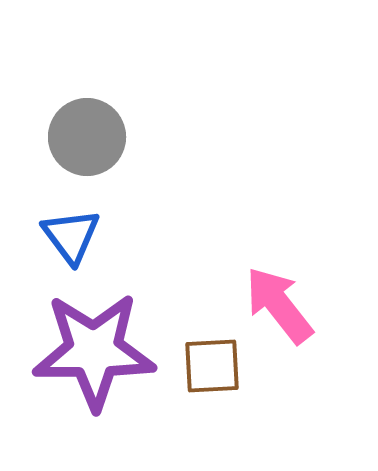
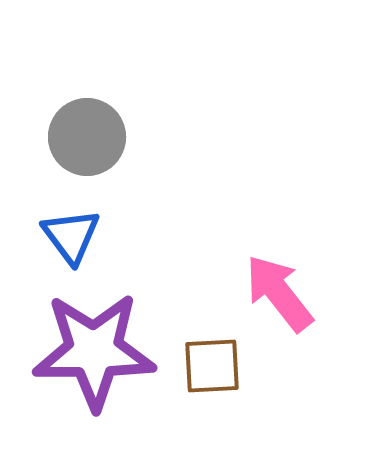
pink arrow: moved 12 px up
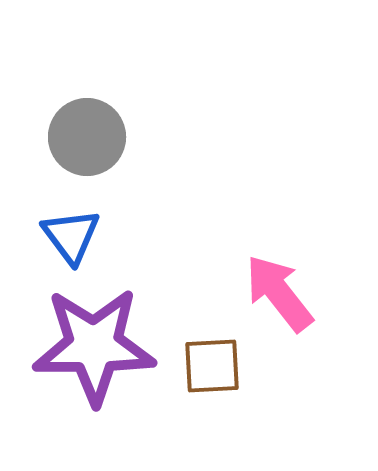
purple star: moved 5 px up
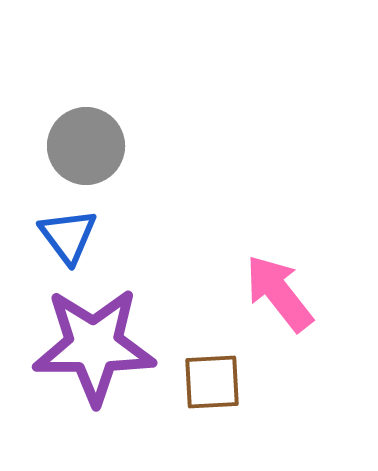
gray circle: moved 1 px left, 9 px down
blue triangle: moved 3 px left
brown square: moved 16 px down
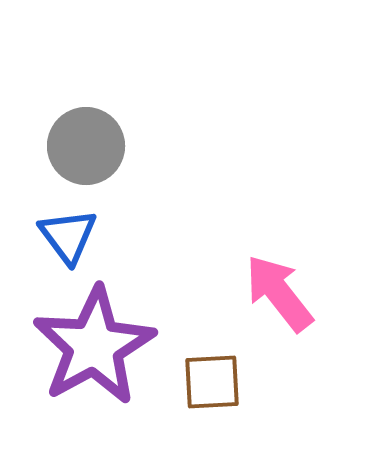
purple star: rotated 29 degrees counterclockwise
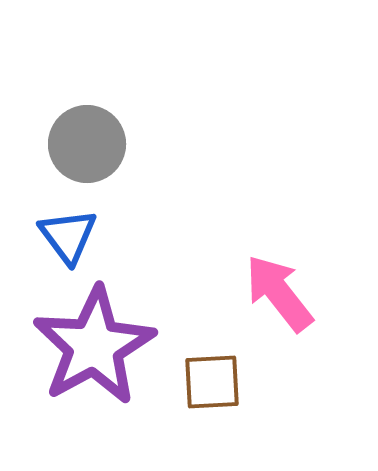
gray circle: moved 1 px right, 2 px up
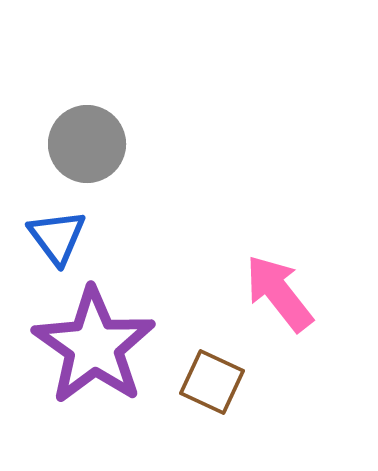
blue triangle: moved 11 px left, 1 px down
purple star: rotated 8 degrees counterclockwise
brown square: rotated 28 degrees clockwise
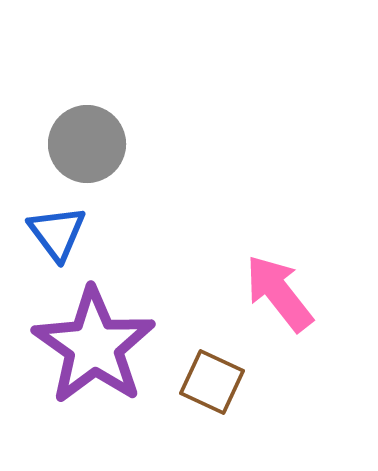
blue triangle: moved 4 px up
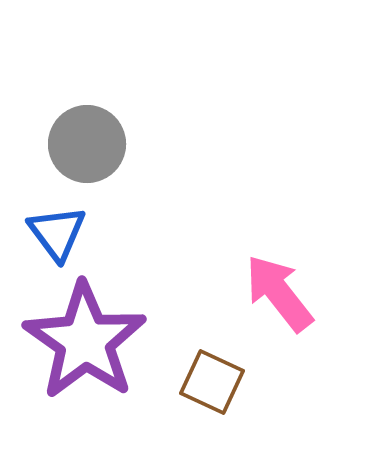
purple star: moved 9 px left, 5 px up
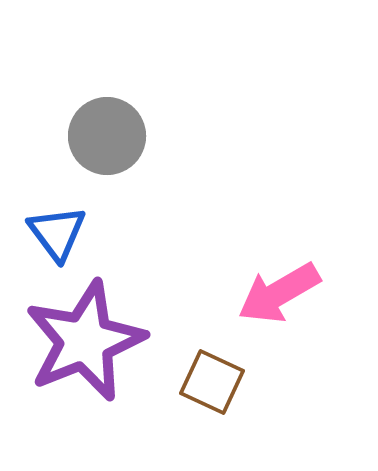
gray circle: moved 20 px right, 8 px up
pink arrow: rotated 82 degrees counterclockwise
purple star: rotated 15 degrees clockwise
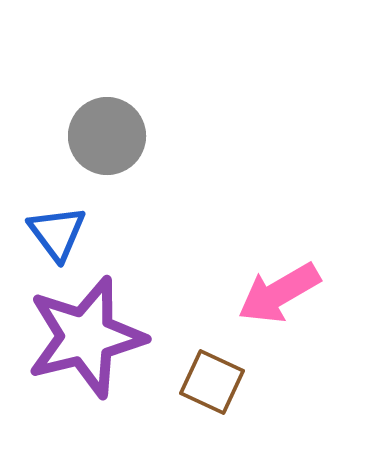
purple star: moved 1 px right, 4 px up; rotated 8 degrees clockwise
